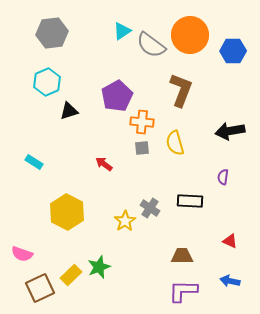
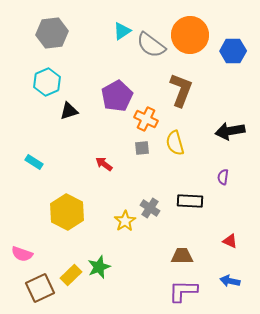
orange cross: moved 4 px right, 3 px up; rotated 20 degrees clockwise
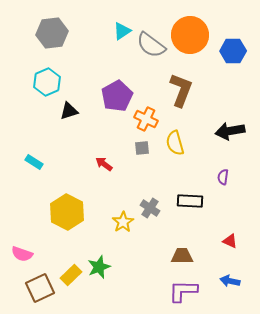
yellow star: moved 2 px left, 1 px down
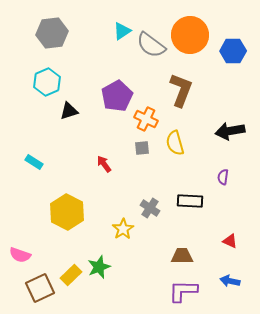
red arrow: rotated 18 degrees clockwise
yellow star: moved 7 px down
pink semicircle: moved 2 px left, 1 px down
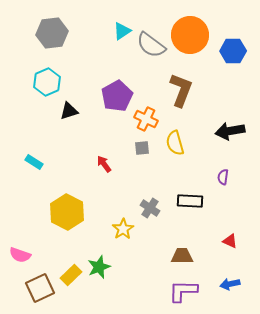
blue arrow: moved 3 px down; rotated 24 degrees counterclockwise
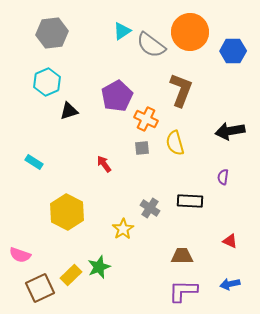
orange circle: moved 3 px up
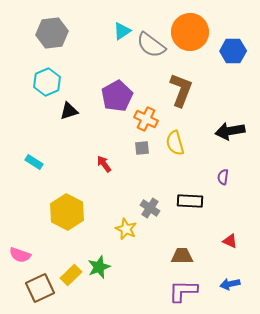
yellow star: moved 3 px right; rotated 15 degrees counterclockwise
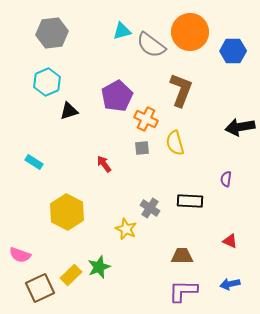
cyan triangle: rotated 18 degrees clockwise
black arrow: moved 10 px right, 4 px up
purple semicircle: moved 3 px right, 2 px down
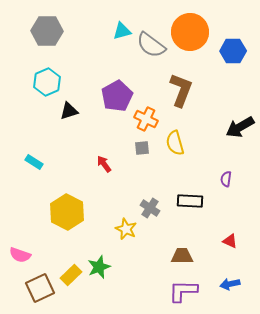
gray hexagon: moved 5 px left, 2 px up; rotated 8 degrees clockwise
black arrow: rotated 20 degrees counterclockwise
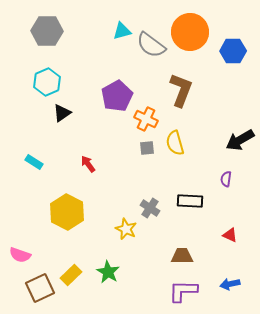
black triangle: moved 7 px left, 2 px down; rotated 18 degrees counterclockwise
black arrow: moved 13 px down
gray square: moved 5 px right
red arrow: moved 16 px left
red triangle: moved 6 px up
green star: moved 9 px right, 5 px down; rotated 20 degrees counterclockwise
